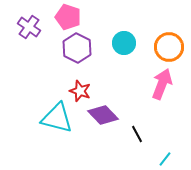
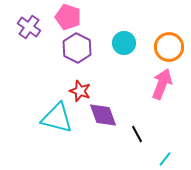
purple diamond: rotated 24 degrees clockwise
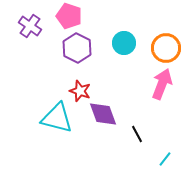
pink pentagon: moved 1 px right, 1 px up
purple cross: moved 1 px right, 1 px up
orange circle: moved 3 px left, 1 px down
purple diamond: moved 1 px up
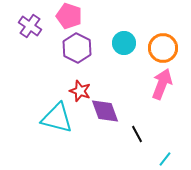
orange circle: moved 3 px left
purple diamond: moved 2 px right, 3 px up
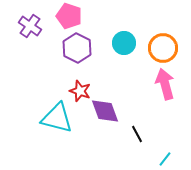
pink arrow: moved 3 px right; rotated 36 degrees counterclockwise
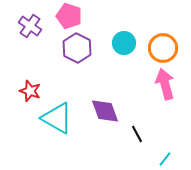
red star: moved 50 px left
cyan triangle: rotated 16 degrees clockwise
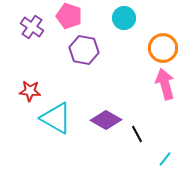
purple cross: moved 2 px right, 1 px down
cyan circle: moved 25 px up
purple hexagon: moved 7 px right, 2 px down; rotated 16 degrees counterclockwise
red star: rotated 15 degrees counterclockwise
purple diamond: moved 1 px right, 9 px down; rotated 40 degrees counterclockwise
cyan triangle: moved 1 px left
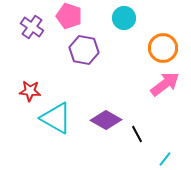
pink arrow: rotated 68 degrees clockwise
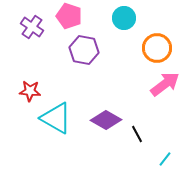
orange circle: moved 6 px left
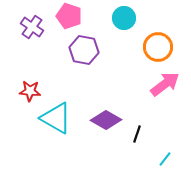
orange circle: moved 1 px right, 1 px up
black line: rotated 48 degrees clockwise
